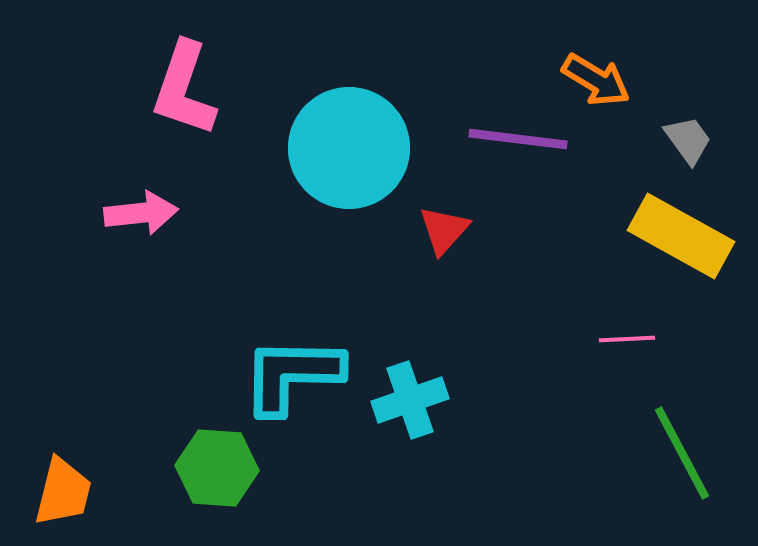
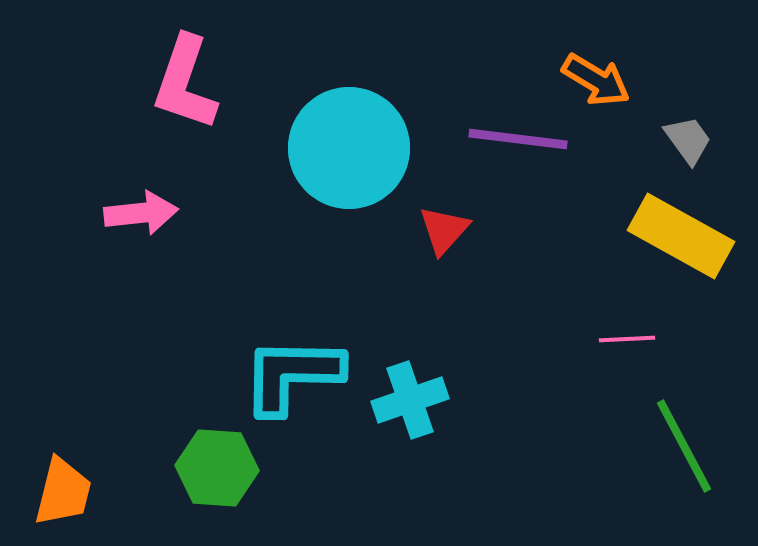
pink L-shape: moved 1 px right, 6 px up
green line: moved 2 px right, 7 px up
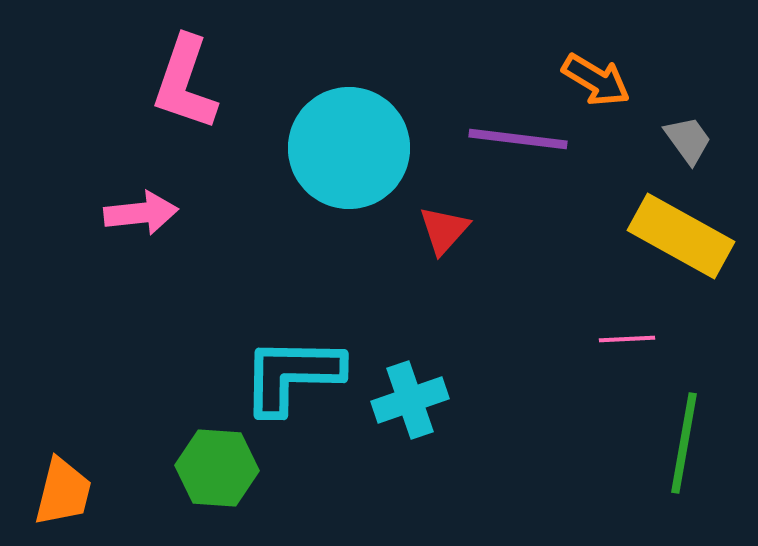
green line: moved 3 px up; rotated 38 degrees clockwise
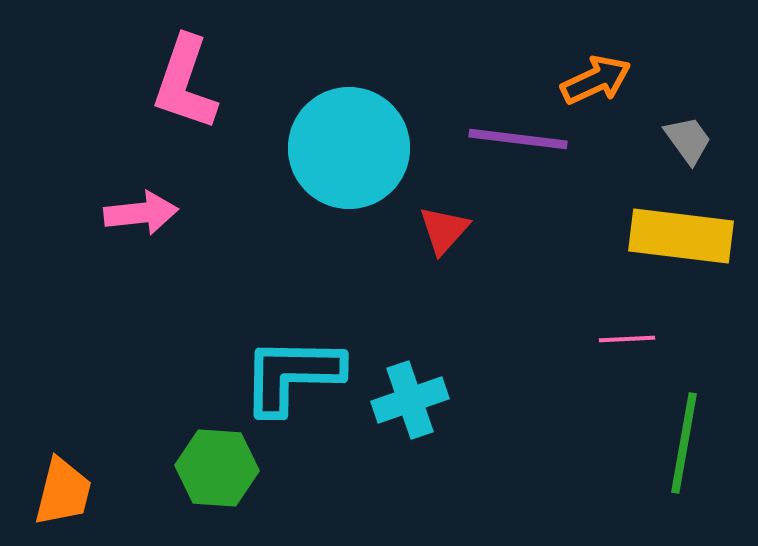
orange arrow: rotated 56 degrees counterclockwise
yellow rectangle: rotated 22 degrees counterclockwise
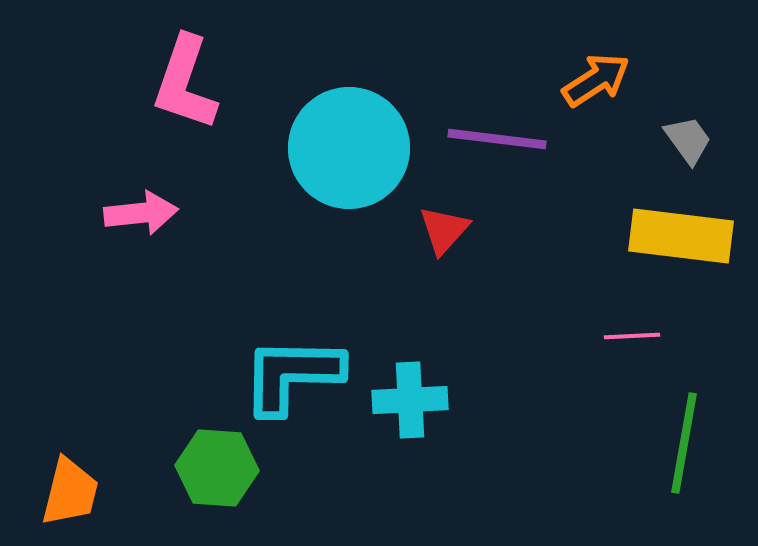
orange arrow: rotated 8 degrees counterclockwise
purple line: moved 21 px left
pink line: moved 5 px right, 3 px up
cyan cross: rotated 16 degrees clockwise
orange trapezoid: moved 7 px right
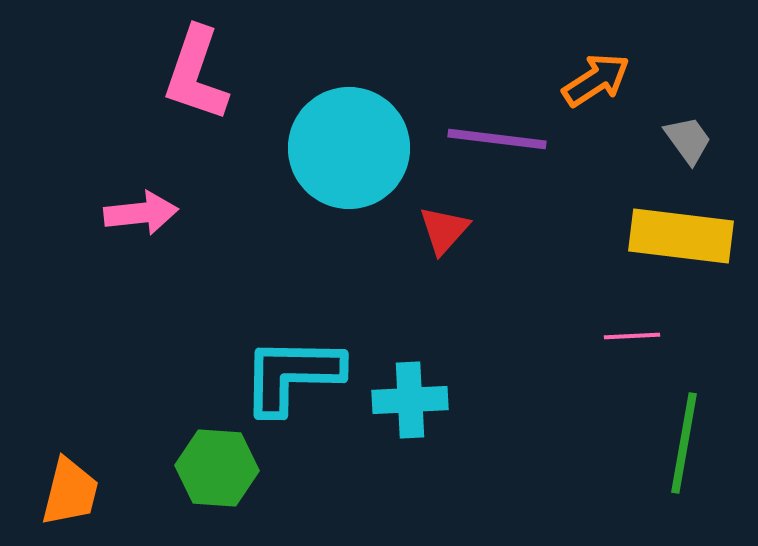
pink L-shape: moved 11 px right, 9 px up
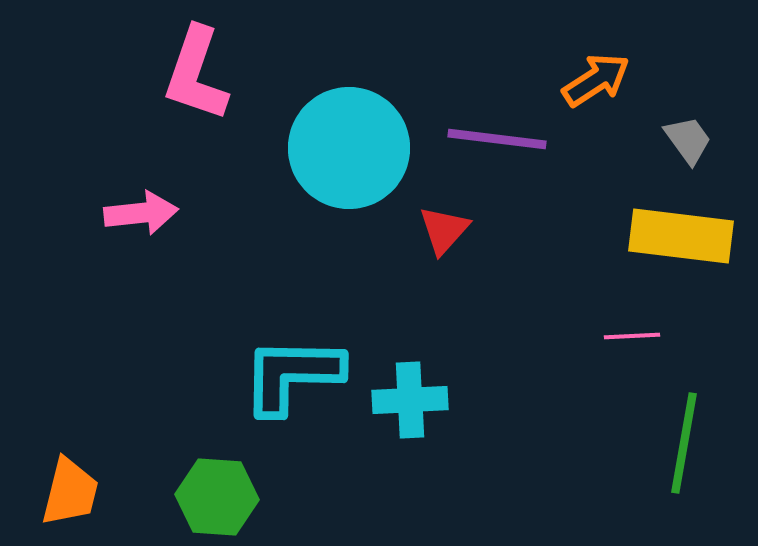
green hexagon: moved 29 px down
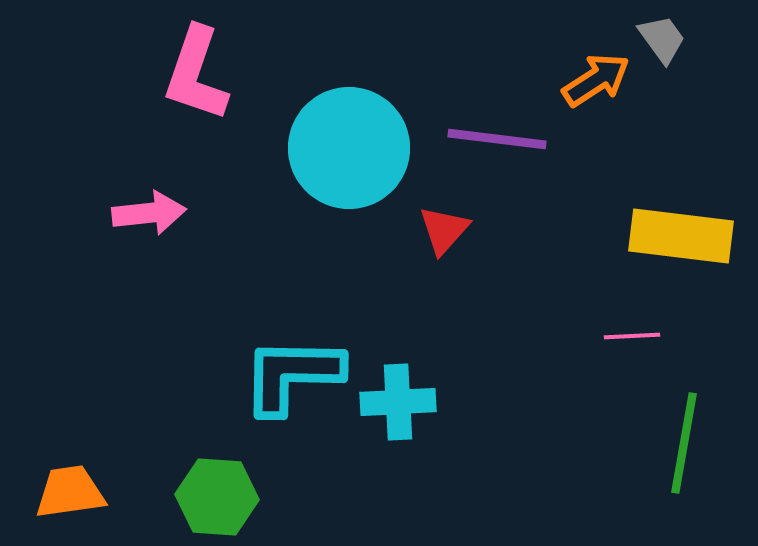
gray trapezoid: moved 26 px left, 101 px up
pink arrow: moved 8 px right
cyan cross: moved 12 px left, 2 px down
orange trapezoid: rotated 112 degrees counterclockwise
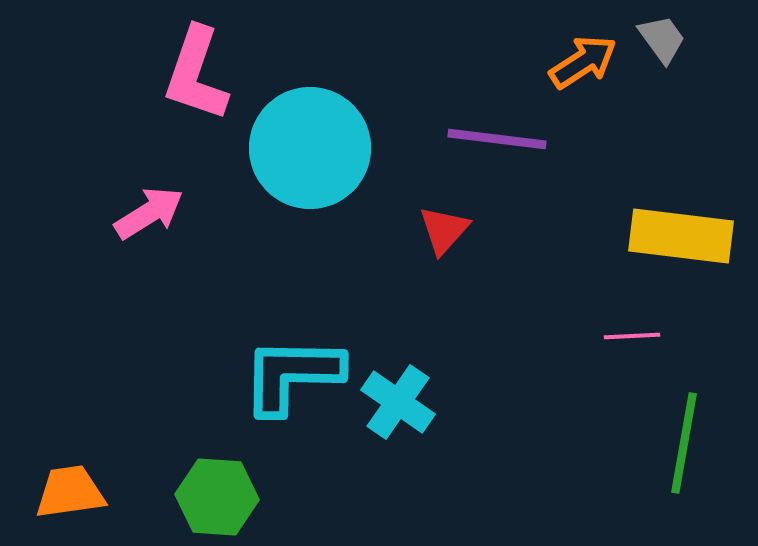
orange arrow: moved 13 px left, 18 px up
cyan circle: moved 39 px left
pink arrow: rotated 26 degrees counterclockwise
cyan cross: rotated 38 degrees clockwise
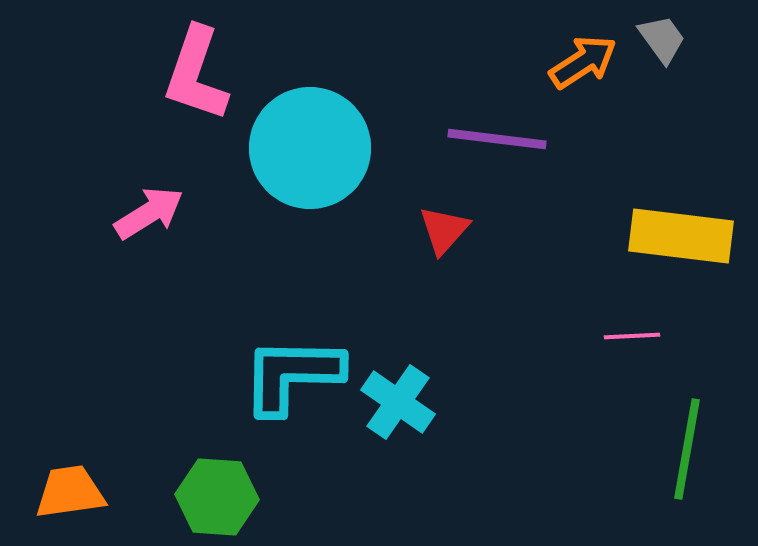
green line: moved 3 px right, 6 px down
